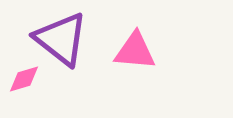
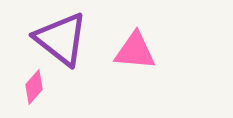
pink diamond: moved 10 px right, 8 px down; rotated 32 degrees counterclockwise
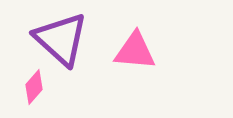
purple triangle: rotated 4 degrees clockwise
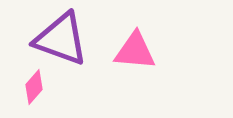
purple triangle: rotated 22 degrees counterclockwise
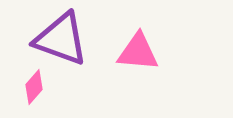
pink triangle: moved 3 px right, 1 px down
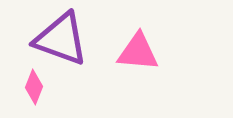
pink diamond: rotated 20 degrees counterclockwise
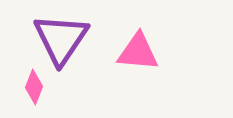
purple triangle: rotated 44 degrees clockwise
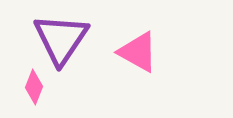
pink triangle: rotated 24 degrees clockwise
